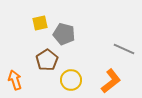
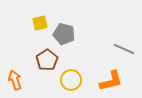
orange L-shape: rotated 25 degrees clockwise
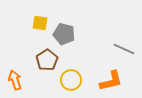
yellow square: rotated 21 degrees clockwise
